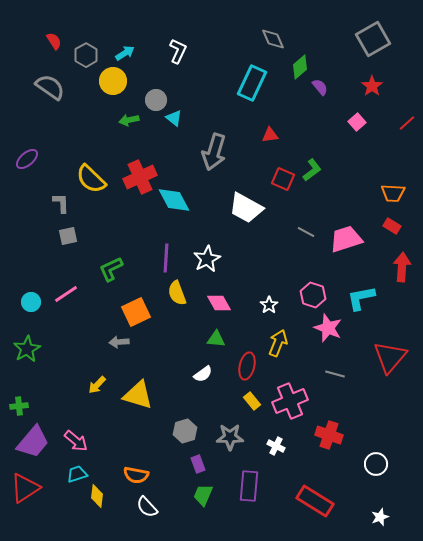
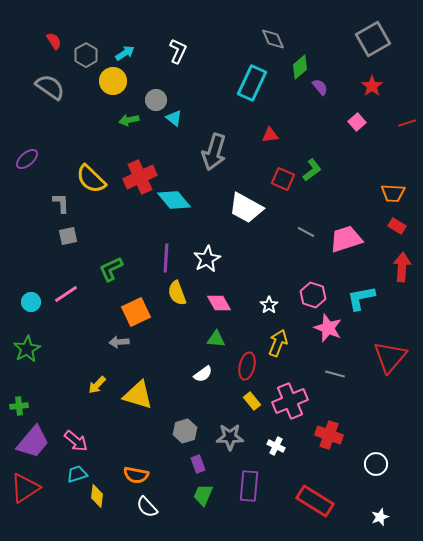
red line at (407, 123): rotated 24 degrees clockwise
cyan diamond at (174, 200): rotated 12 degrees counterclockwise
red rectangle at (392, 226): moved 5 px right
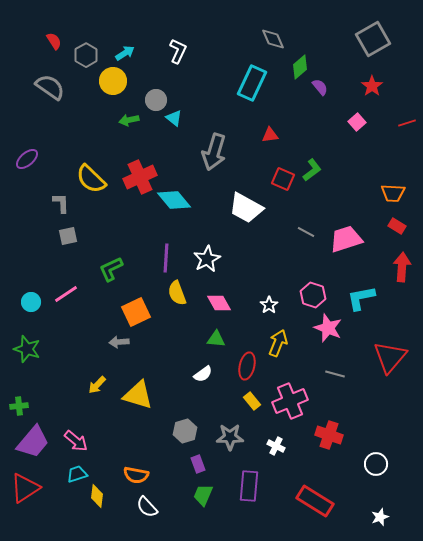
green star at (27, 349): rotated 24 degrees counterclockwise
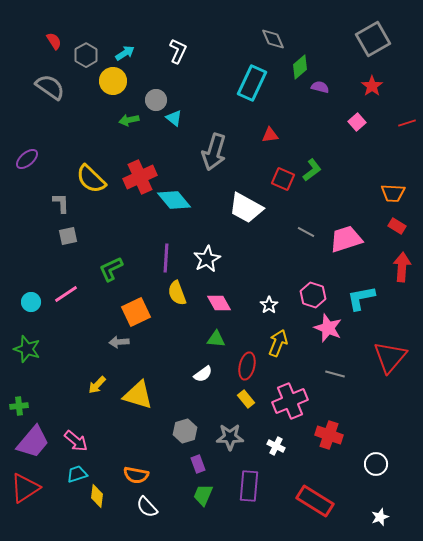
purple semicircle at (320, 87): rotated 36 degrees counterclockwise
yellow rectangle at (252, 401): moved 6 px left, 2 px up
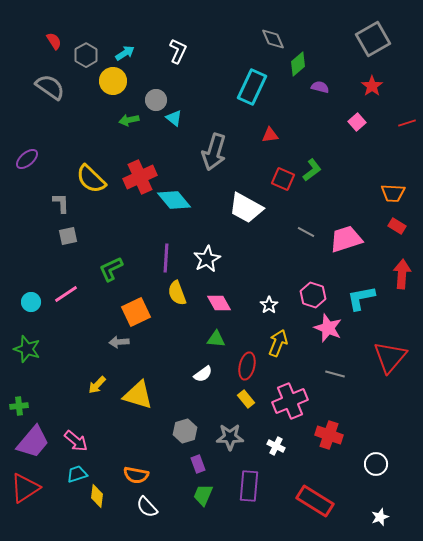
green diamond at (300, 67): moved 2 px left, 3 px up
cyan rectangle at (252, 83): moved 4 px down
red arrow at (402, 267): moved 7 px down
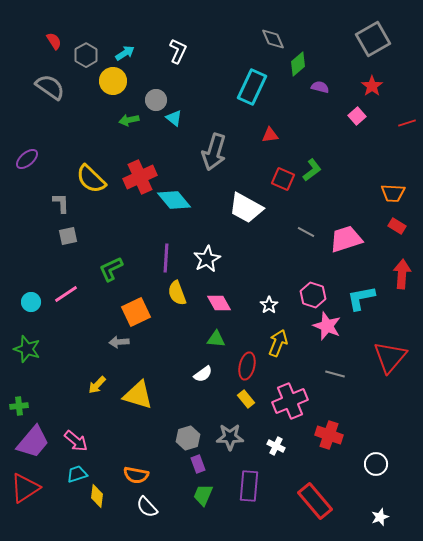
pink square at (357, 122): moved 6 px up
pink star at (328, 328): moved 1 px left, 2 px up
gray hexagon at (185, 431): moved 3 px right, 7 px down
red rectangle at (315, 501): rotated 18 degrees clockwise
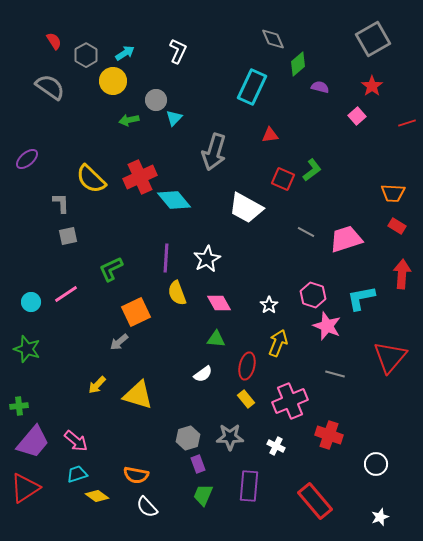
cyan triangle at (174, 118): rotated 36 degrees clockwise
gray arrow at (119, 342): rotated 36 degrees counterclockwise
yellow diamond at (97, 496): rotated 60 degrees counterclockwise
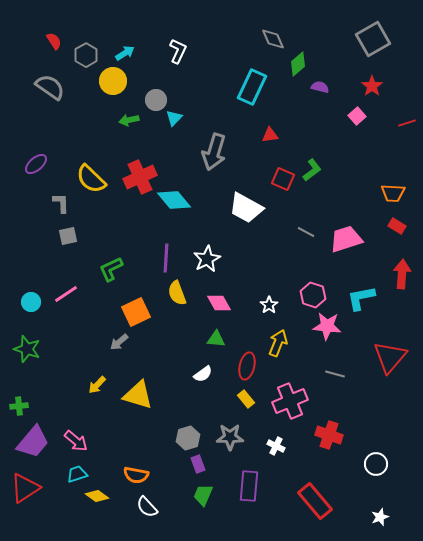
purple ellipse at (27, 159): moved 9 px right, 5 px down
pink star at (327, 326): rotated 16 degrees counterclockwise
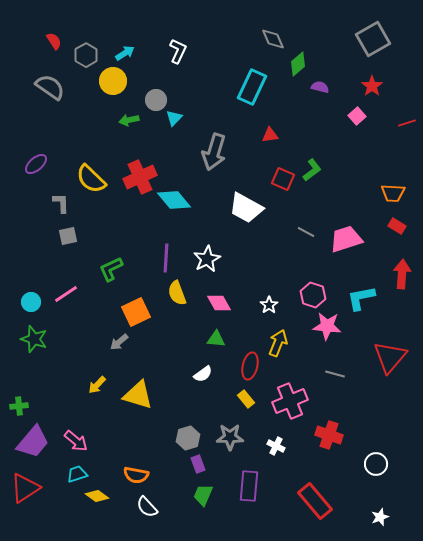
green star at (27, 349): moved 7 px right, 10 px up
red ellipse at (247, 366): moved 3 px right
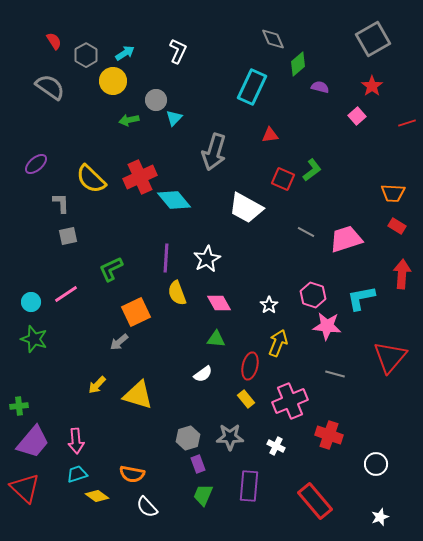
pink arrow at (76, 441): rotated 45 degrees clockwise
orange semicircle at (136, 475): moved 4 px left, 1 px up
red triangle at (25, 488): rotated 44 degrees counterclockwise
